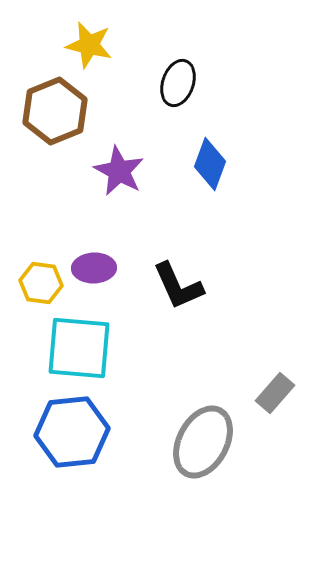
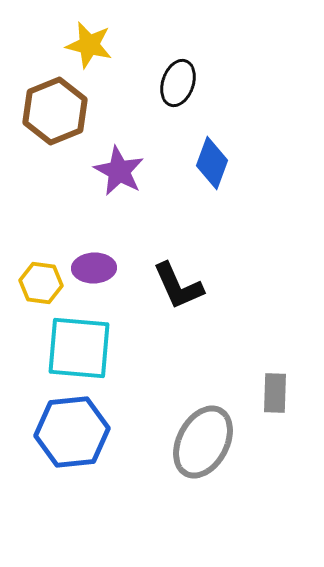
blue diamond: moved 2 px right, 1 px up
gray rectangle: rotated 39 degrees counterclockwise
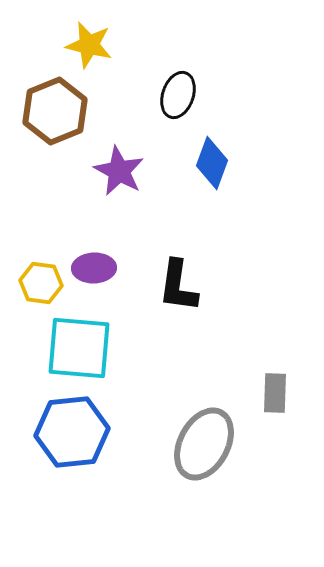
black ellipse: moved 12 px down
black L-shape: rotated 32 degrees clockwise
gray ellipse: moved 1 px right, 2 px down
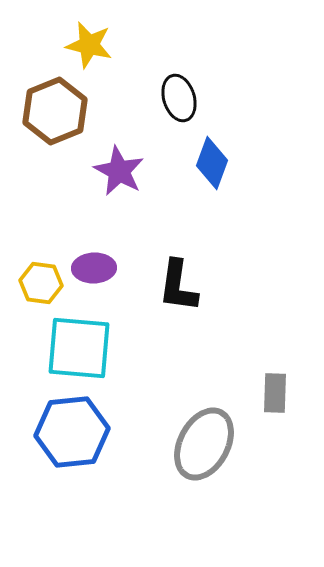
black ellipse: moved 1 px right, 3 px down; rotated 36 degrees counterclockwise
